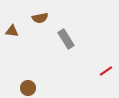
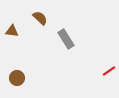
brown semicircle: rotated 126 degrees counterclockwise
red line: moved 3 px right
brown circle: moved 11 px left, 10 px up
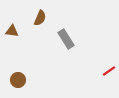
brown semicircle: rotated 70 degrees clockwise
brown circle: moved 1 px right, 2 px down
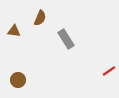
brown triangle: moved 2 px right
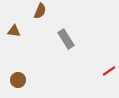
brown semicircle: moved 7 px up
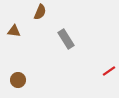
brown semicircle: moved 1 px down
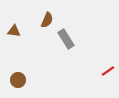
brown semicircle: moved 7 px right, 8 px down
red line: moved 1 px left
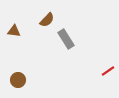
brown semicircle: rotated 21 degrees clockwise
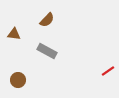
brown triangle: moved 3 px down
gray rectangle: moved 19 px left, 12 px down; rotated 30 degrees counterclockwise
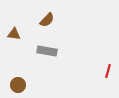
gray rectangle: rotated 18 degrees counterclockwise
red line: rotated 40 degrees counterclockwise
brown circle: moved 5 px down
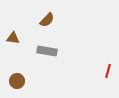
brown triangle: moved 1 px left, 4 px down
brown circle: moved 1 px left, 4 px up
